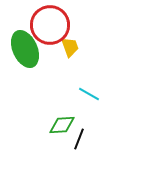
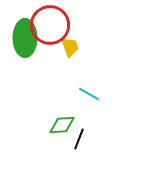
green ellipse: moved 11 px up; rotated 24 degrees clockwise
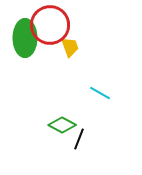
cyan line: moved 11 px right, 1 px up
green diamond: rotated 32 degrees clockwise
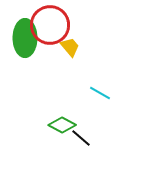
yellow trapezoid: rotated 20 degrees counterclockwise
black line: moved 2 px right, 1 px up; rotated 70 degrees counterclockwise
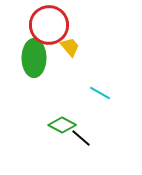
red circle: moved 1 px left
green ellipse: moved 9 px right, 20 px down
